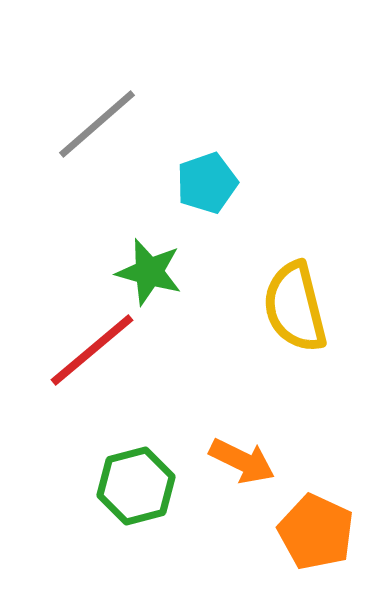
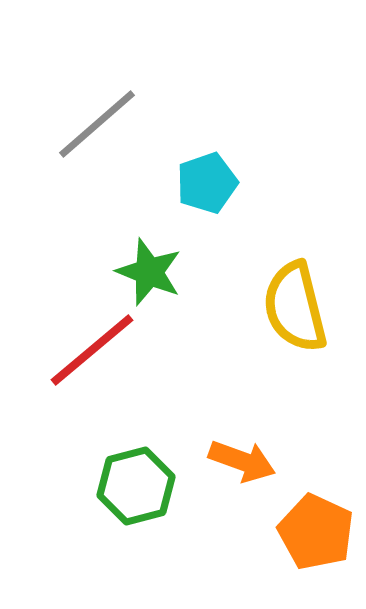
green star: rotated 6 degrees clockwise
orange arrow: rotated 6 degrees counterclockwise
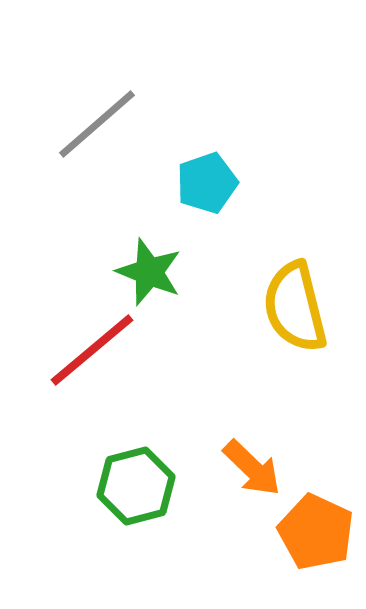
orange arrow: moved 10 px right, 7 px down; rotated 24 degrees clockwise
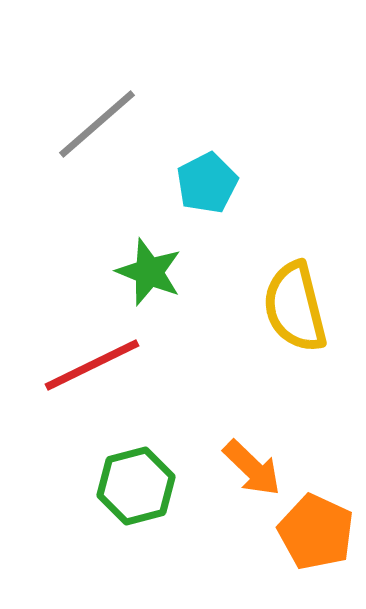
cyan pentagon: rotated 8 degrees counterclockwise
red line: moved 15 px down; rotated 14 degrees clockwise
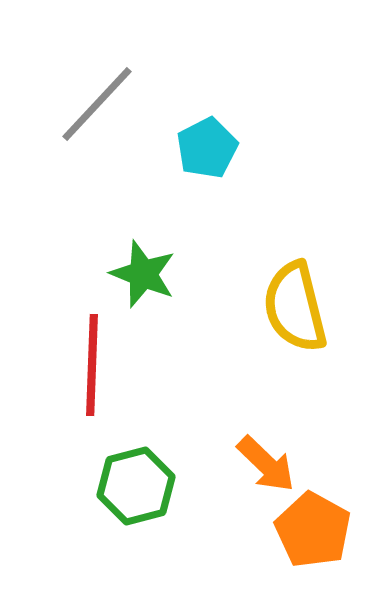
gray line: moved 20 px up; rotated 6 degrees counterclockwise
cyan pentagon: moved 35 px up
green star: moved 6 px left, 2 px down
red line: rotated 62 degrees counterclockwise
orange arrow: moved 14 px right, 4 px up
orange pentagon: moved 3 px left, 2 px up; rotated 4 degrees clockwise
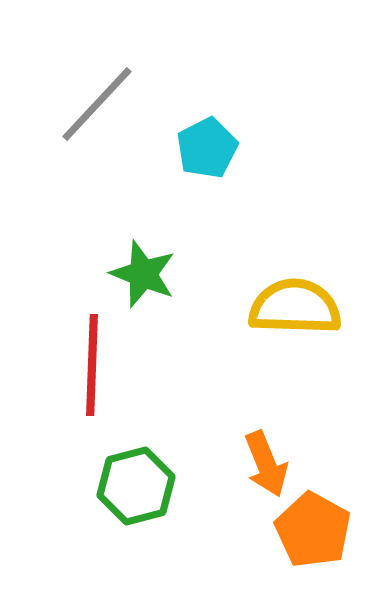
yellow semicircle: rotated 106 degrees clockwise
orange arrow: rotated 24 degrees clockwise
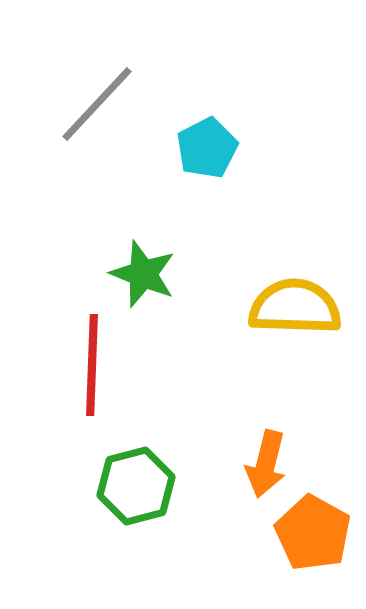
orange arrow: rotated 36 degrees clockwise
orange pentagon: moved 3 px down
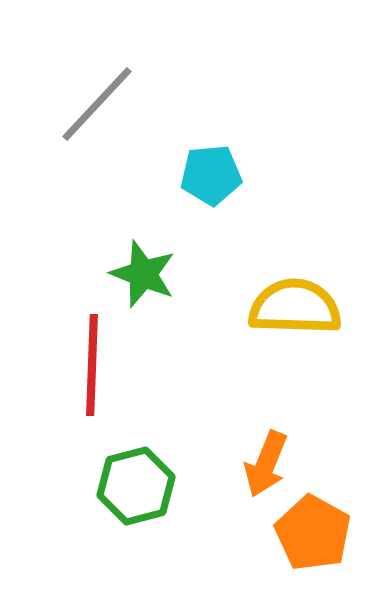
cyan pentagon: moved 4 px right, 27 px down; rotated 22 degrees clockwise
orange arrow: rotated 8 degrees clockwise
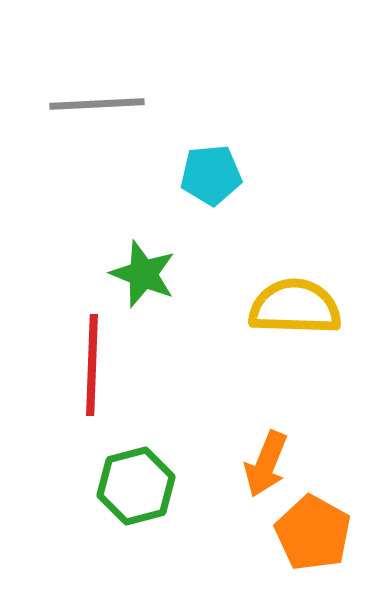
gray line: rotated 44 degrees clockwise
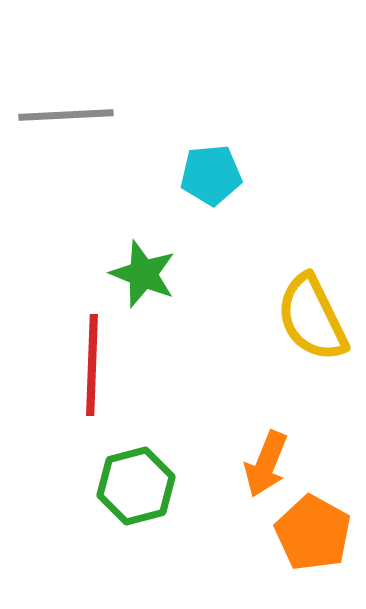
gray line: moved 31 px left, 11 px down
yellow semicircle: moved 17 px right, 11 px down; rotated 118 degrees counterclockwise
